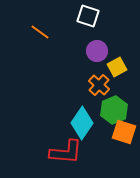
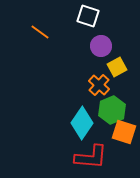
purple circle: moved 4 px right, 5 px up
green hexagon: moved 2 px left
red L-shape: moved 25 px right, 5 px down
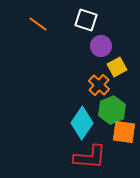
white square: moved 2 px left, 4 px down
orange line: moved 2 px left, 8 px up
orange square: rotated 10 degrees counterclockwise
red L-shape: moved 1 px left
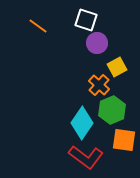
orange line: moved 2 px down
purple circle: moved 4 px left, 3 px up
orange square: moved 8 px down
red L-shape: moved 4 px left; rotated 32 degrees clockwise
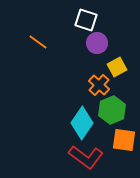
orange line: moved 16 px down
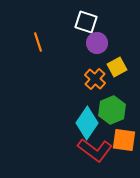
white square: moved 2 px down
orange line: rotated 36 degrees clockwise
orange cross: moved 4 px left, 6 px up
cyan diamond: moved 5 px right
red L-shape: moved 9 px right, 7 px up
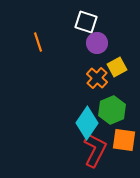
orange cross: moved 2 px right, 1 px up
red L-shape: rotated 100 degrees counterclockwise
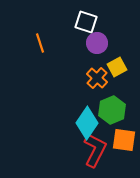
orange line: moved 2 px right, 1 px down
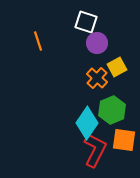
orange line: moved 2 px left, 2 px up
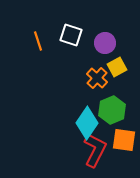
white square: moved 15 px left, 13 px down
purple circle: moved 8 px right
